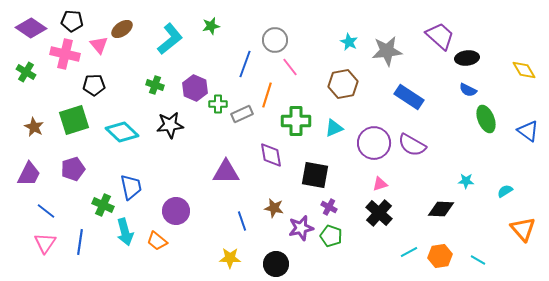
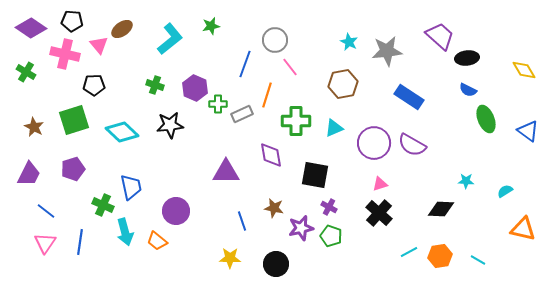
orange triangle at (523, 229): rotated 36 degrees counterclockwise
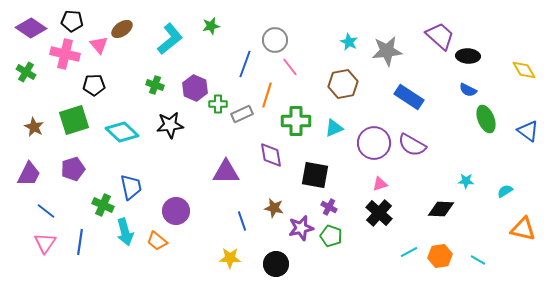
black ellipse at (467, 58): moved 1 px right, 2 px up; rotated 10 degrees clockwise
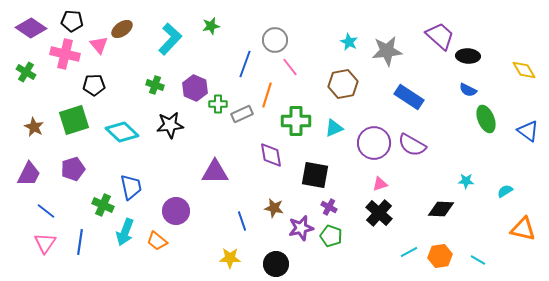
cyan L-shape at (170, 39): rotated 8 degrees counterclockwise
purple triangle at (226, 172): moved 11 px left
cyan arrow at (125, 232): rotated 36 degrees clockwise
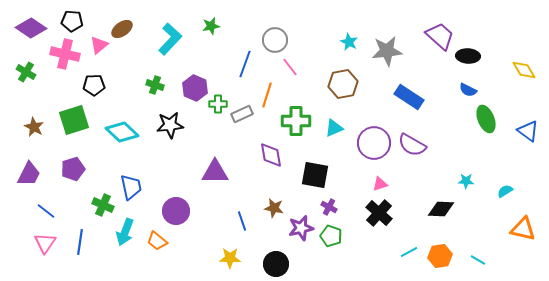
pink triangle at (99, 45): rotated 30 degrees clockwise
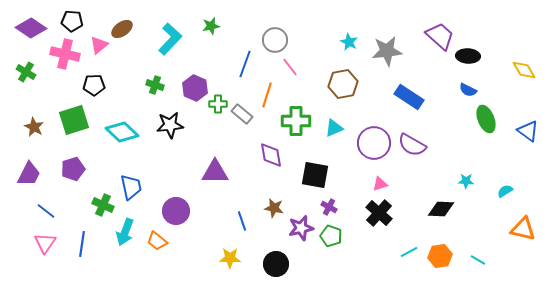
gray rectangle at (242, 114): rotated 65 degrees clockwise
blue line at (80, 242): moved 2 px right, 2 px down
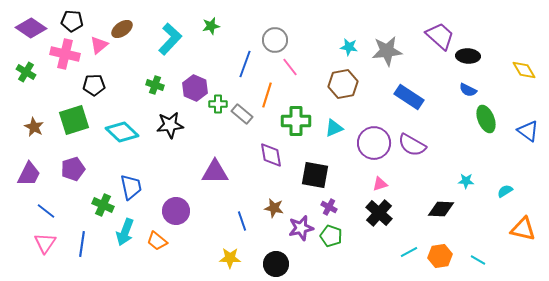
cyan star at (349, 42): moved 5 px down; rotated 18 degrees counterclockwise
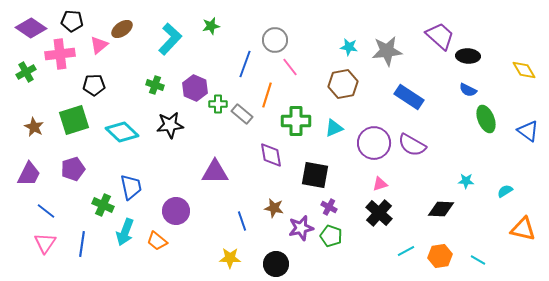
pink cross at (65, 54): moved 5 px left; rotated 20 degrees counterclockwise
green cross at (26, 72): rotated 30 degrees clockwise
cyan line at (409, 252): moved 3 px left, 1 px up
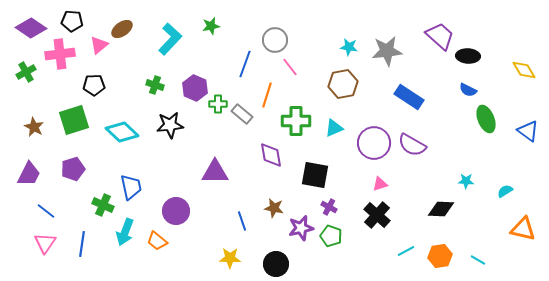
black cross at (379, 213): moved 2 px left, 2 px down
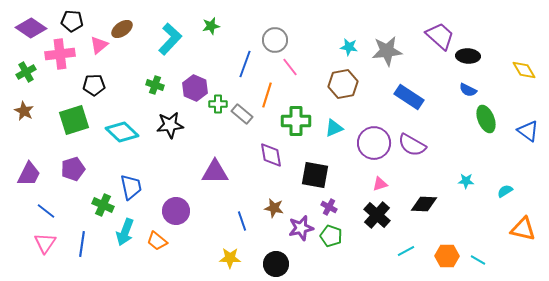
brown star at (34, 127): moved 10 px left, 16 px up
black diamond at (441, 209): moved 17 px left, 5 px up
orange hexagon at (440, 256): moved 7 px right; rotated 10 degrees clockwise
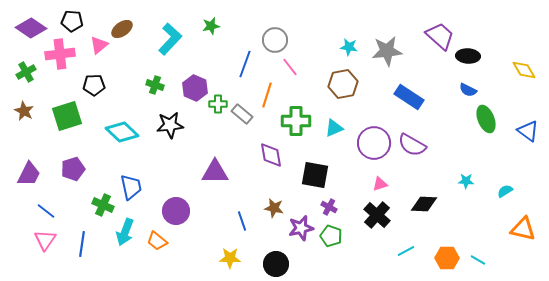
green square at (74, 120): moved 7 px left, 4 px up
pink triangle at (45, 243): moved 3 px up
orange hexagon at (447, 256): moved 2 px down
